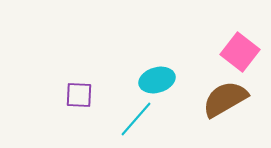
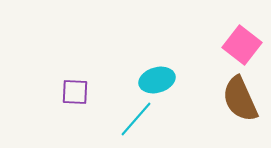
pink square: moved 2 px right, 7 px up
purple square: moved 4 px left, 3 px up
brown semicircle: moved 15 px right; rotated 84 degrees counterclockwise
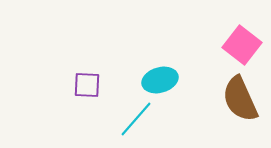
cyan ellipse: moved 3 px right
purple square: moved 12 px right, 7 px up
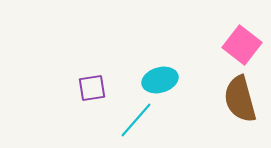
purple square: moved 5 px right, 3 px down; rotated 12 degrees counterclockwise
brown semicircle: rotated 9 degrees clockwise
cyan line: moved 1 px down
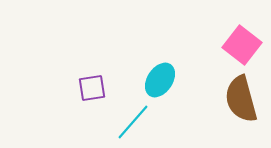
cyan ellipse: rotated 40 degrees counterclockwise
brown semicircle: moved 1 px right
cyan line: moved 3 px left, 2 px down
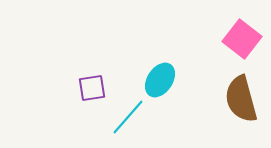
pink square: moved 6 px up
cyan line: moved 5 px left, 5 px up
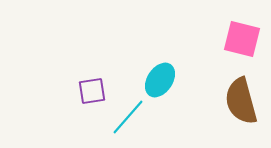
pink square: rotated 24 degrees counterclockwise
purple square: moved 3 px down
brown semicircle: moved 2 px down
